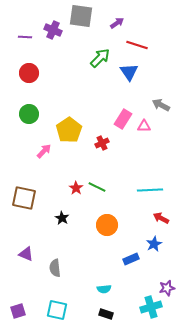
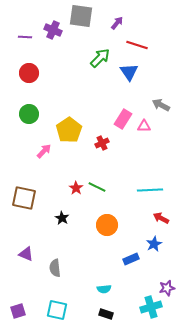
purple arrow: rotated 16 degrees counterclockwise
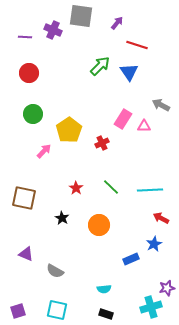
green arrow: moved 8 px down
green circle: moved 4 px right
green line: moved 14 px right; rotated 18 degrees clockwise
orange circle: moved 8 px left
gray semicircle: moved 3 px down; rotated 54 degrees counterclockwise
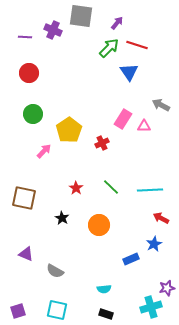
green arrow: moved 9 px right, 18 px up
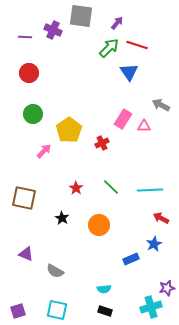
black rectangle: moved 1 px left, 3 px up
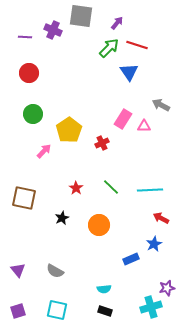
black star: rotated 16 degrees clockwise
purple triangle: moved 8 px left, 16 px down; rotated 28 degrees clockwise
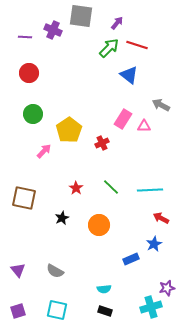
blue triangle: moved 3 px down; rotated 18 degrees counterclockwise
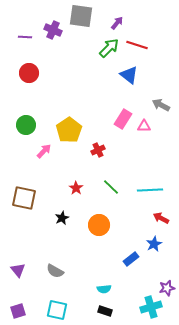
green circle: moved 7 px left, 11 px down
red cross: moved 4 px left, 7 px down
blue rectangle: rotated 14 degrees counterclockwise
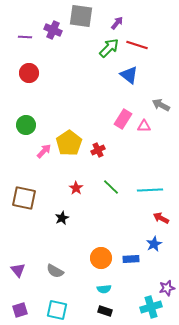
yellow pentagon: moved 13 px down
orange circle: moved 2 px right, 33 px down
blue rectangle: rotated 35 degrees clockwise
purple square: moved 2 px right, 1 px up
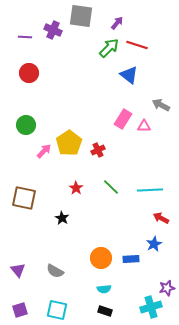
black star: rotated 16 degrees counterclockwise
